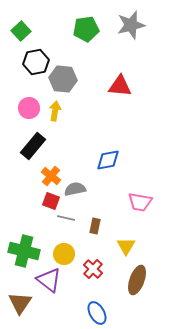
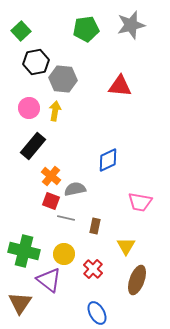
blue diamond: rotated 15 degrees counterclockwise
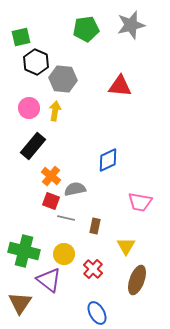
green square: moved 6 px down; rotated 30 degrees clockwise
black hexagon: rotated 25 degrees counterclockwise
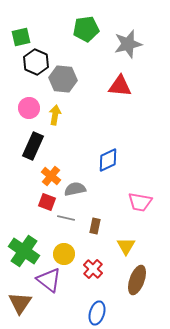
gray star: moved 3 px left, 19 px down
yellow arrow: moved 4 px down
black rectangle: rotated 16 degrees counterclockwise
red square: moved 4 px left, 1 px down
green cross: rotated 20 degrees clockwise
blue ellipse: rotated 45 degrees clockwise
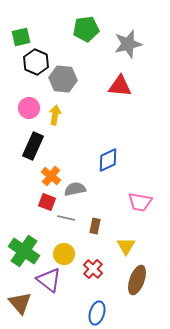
brown triangle: rotated 15 degrees counterclockwise
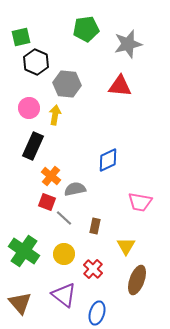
gray hexagon: moved 4 px right, 5 px down
gray line: moved 2 px left; rotated 30 degrees clockwise
purple triangle: moved 15 px right, 15 px down
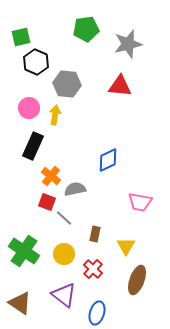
brown rectangle: moved 8 px down
brown triangle: rotated 15 degrees counterclockwise
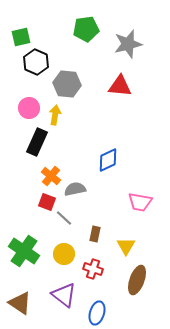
black rectangle: moved 4 px right, 4 px up
red cross: rotated 24 degrees counterclockwise
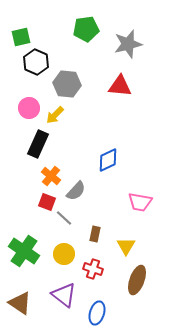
yellow arrow: rotated 144 degrees counterclockwise
black rectangle: moved 1 px right, 2 px down
gray semicircle: moved 1 px right, 2 px down; rotated 145 degrees clockwise
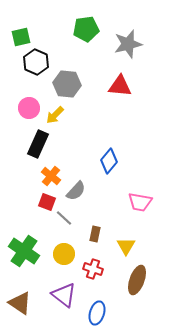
blue diamond: moved 1 px right, 1 px down; rotated 25 degrees counterclockwise
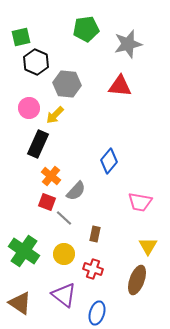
yellow triangle: moved 22 px right
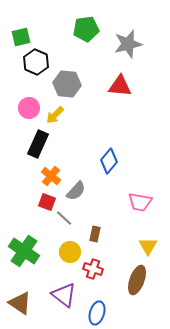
yellow circle: moved 6 px right, 2 px up
